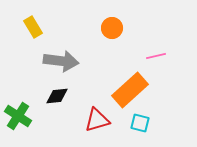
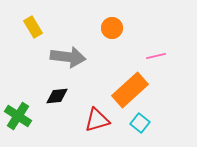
gray arrow: moved 7 px right, 4 px up
cyan square: rotated 24 degrees clockwise
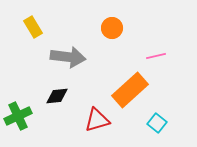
green cross: rotated 32 degrees clockwise
cyan square: moved 17 px right
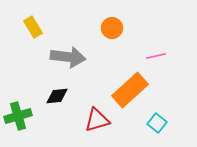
green cross: rotated 8 degrees clockwise
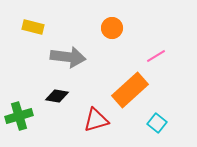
yellow rectangle: rotated 45 degrees counterclockwise
pink line: rotated 18 degrees counterclockwise
black diamond: rotated 15 degrees clockwise
green cross: moved 1 px right
red triangle: moved 1 px left
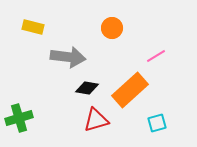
black diamond: moved 30 px right, 8 px up
green cross: moved 2 px down
cyan square: rotated 36 degrees clockwise
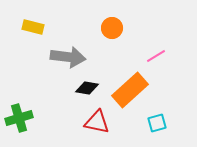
red triangle: moved 1 px right, 2 px down; rotated 28 degrees clockwise
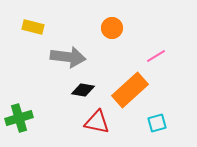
black diamond: moved 4 px left, 2 px down
